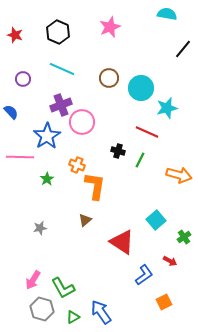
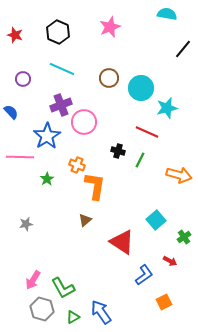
pink circle: moved 2 px right
gray star: moved 14 px left, 4 px up
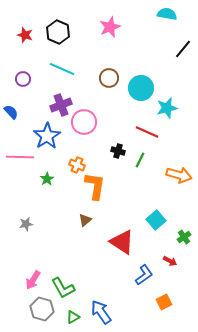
red star: moved 10 px right
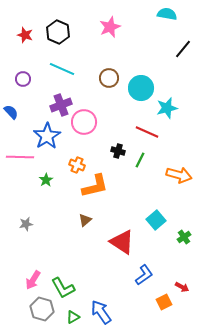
green star: moved 1 px left, 1 px down
orange L-shape: rotated 68 degrees clockwise
red arrow: moved 12 px right, 26 px down
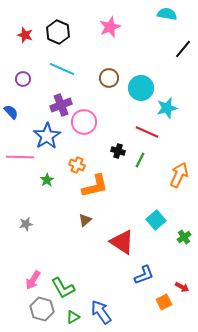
orange arrow: rotated 80 degrees counterclockwise
green star: moved 1 px right
blue L-shape: rotated 15 degrees clockwise
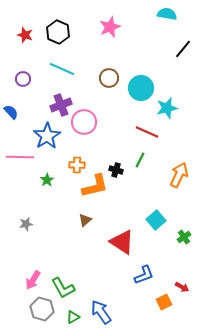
black cross: moved 2 px left, 19 px down
orange cross: rotated 21 degrees counterclockwise
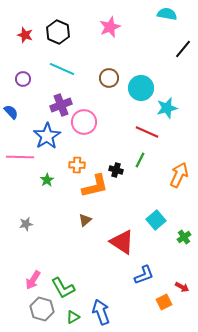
blue arrow: rotated 15 degrees clockwise
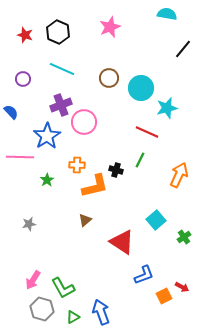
gray star: moved 3 px right
orange square: moved 6 px up
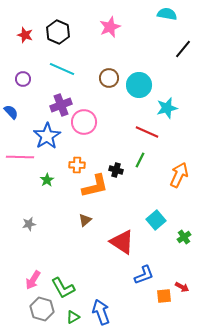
cyan circle: moved 2 px left, 3 px up
orange square: rotated 21 degrees clockwise
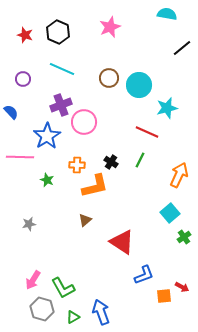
black line: moved 1 px left, 1 px up; rotated 12 degrees clockwise
black cross: moved 5 px left, 8 px up; rotated 16 degrees clockwise
green star: rotated 16 degrees counterclockwise
cyan square: moved 14 px right, 7 px up
